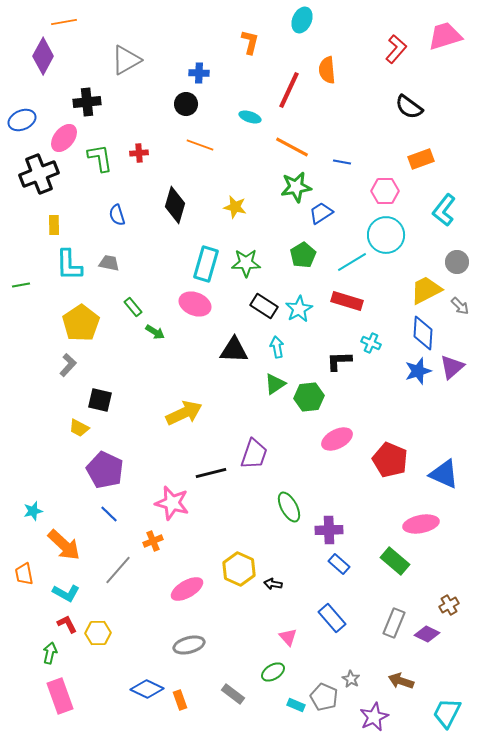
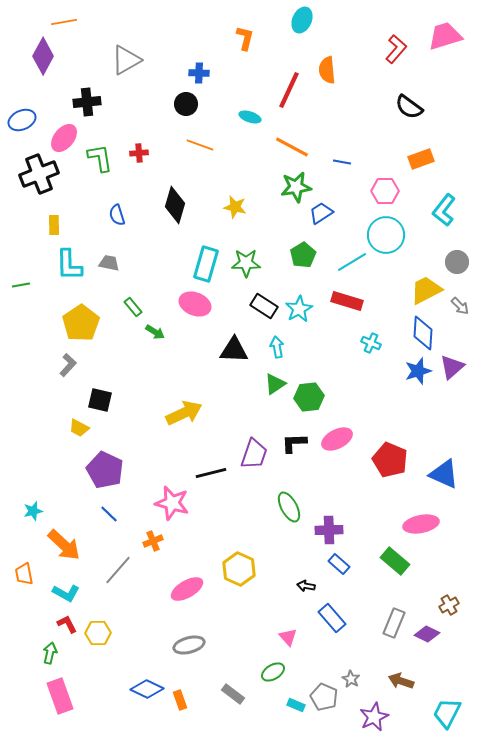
orange L-shape at (250, 42): moved 5 px left, 4 px up
black L-shape at (339, 361): moved 45 px left, 82 px down
black arrow at (273, 584): moved 33 px right, 2 px down
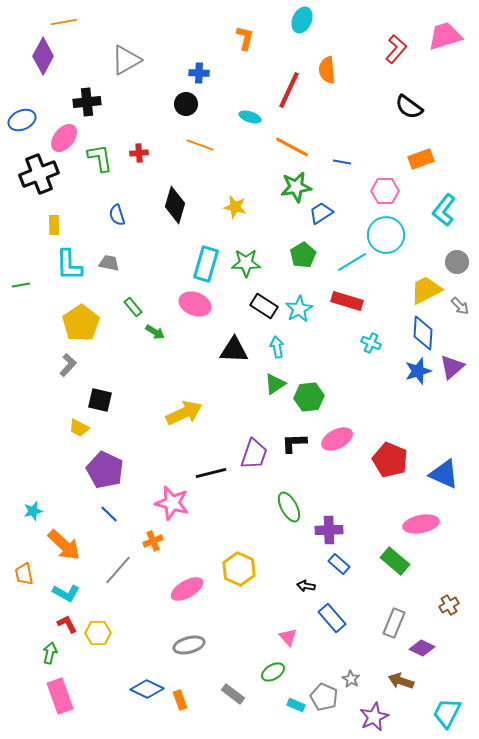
purple diamond at (427, 634): moved 5 px left, 14 px down
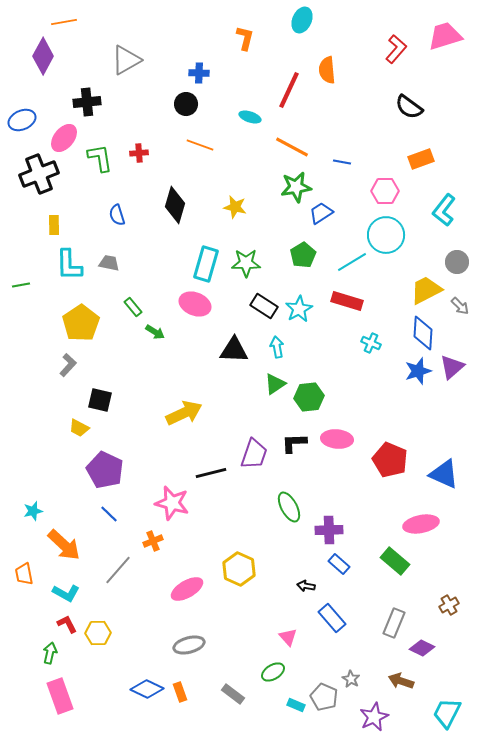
pink ellipse at (337, 439): rotated 32 degrees clockwise
orange rectangle at (180, 700): moved 8 px up
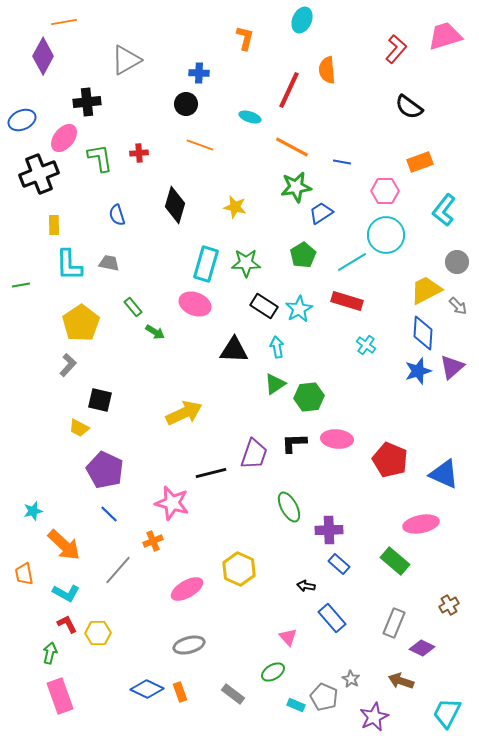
orange rectangle at (421, 159): moved 1 px left, 3 px down
gray arrow at (460, 306): moved 2 px left
cyan cross at (371, 343): moved 5 px left, 2 px down; rotated 12 degrees clockwise
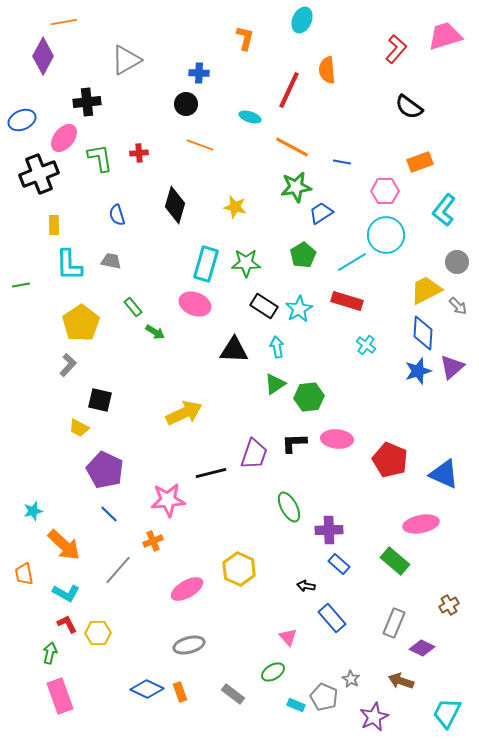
gray trapezoid at (109, 263): moved 2 px right, 2 px up
pink star at (172, 503): moved 4 px left, 3 px up; rotated 20 degrees counterclockwise
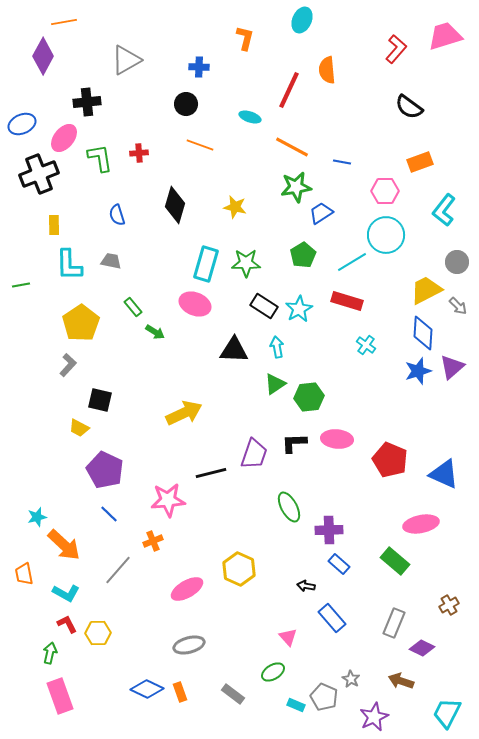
blue cross at (199, 73): moved 6 px up
blue ellipse at (22, 120): moved 4 px down
cyan star at (33, 511): moved 4 px right, 6 px down
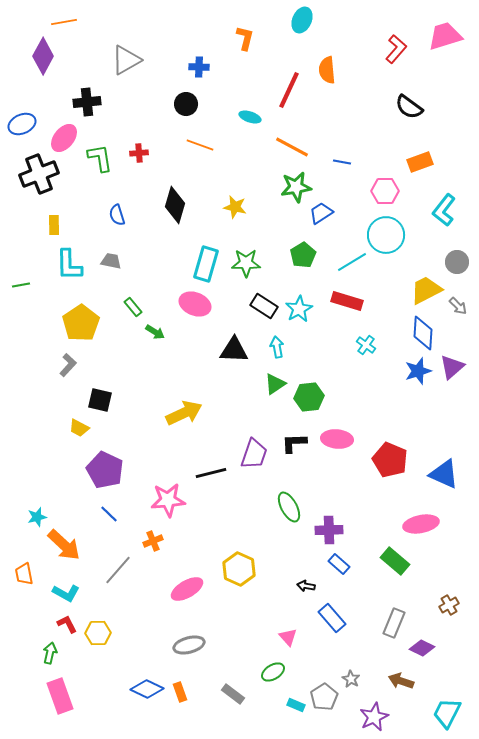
gray pentagon at (324, 697): rotated 16 degrees clockwise
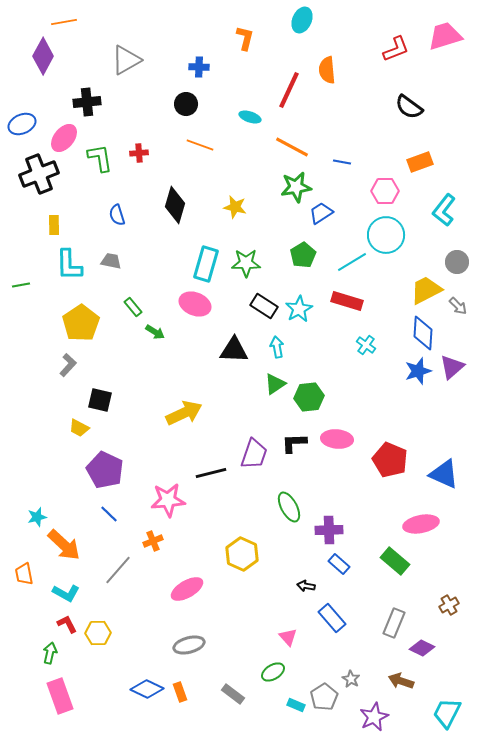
red L-shape at (396, 49): rotated 28 degrees clockwise
yellow hexagon at (239, 569): moved 3 px right, 15 px up
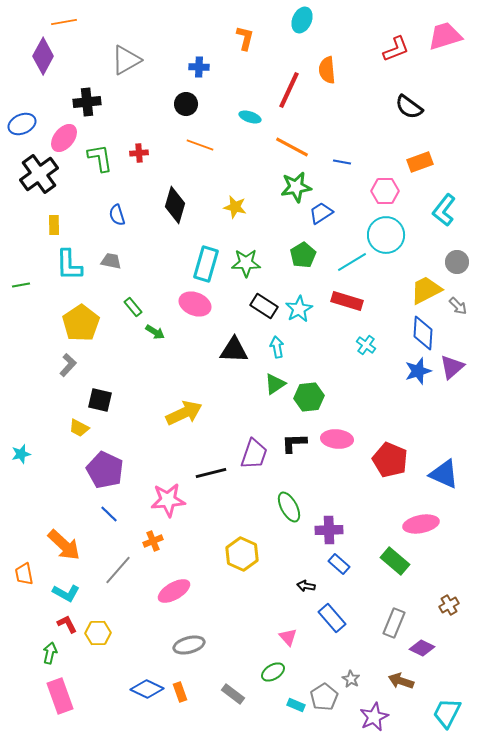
black cross at (39, 174): rotated 15 degrees counterclockwise
cyan star at (37, 517): moved 16 px left, 63 px up
pink ellipse at (187, 589): moved 13 px left, 2 px down
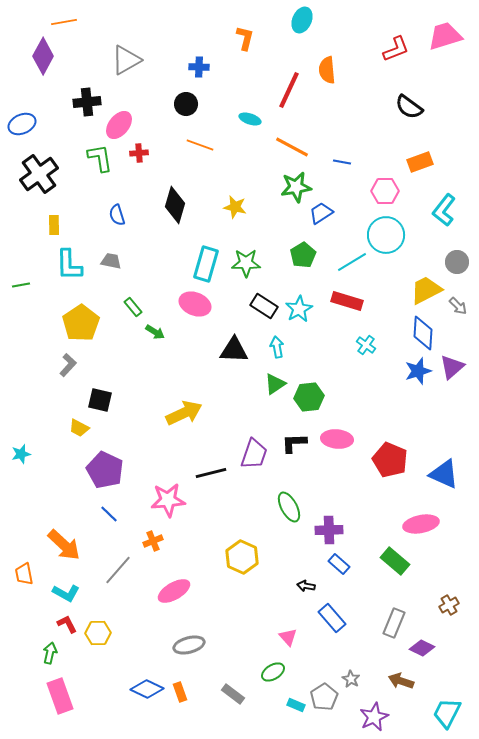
cyan ellipse at (250, 117): moved 2 px down
pink ellipse at (64, 138): moved 55 px right, 13 px up
yellow hexagon at (242, 554): moved 3 px down
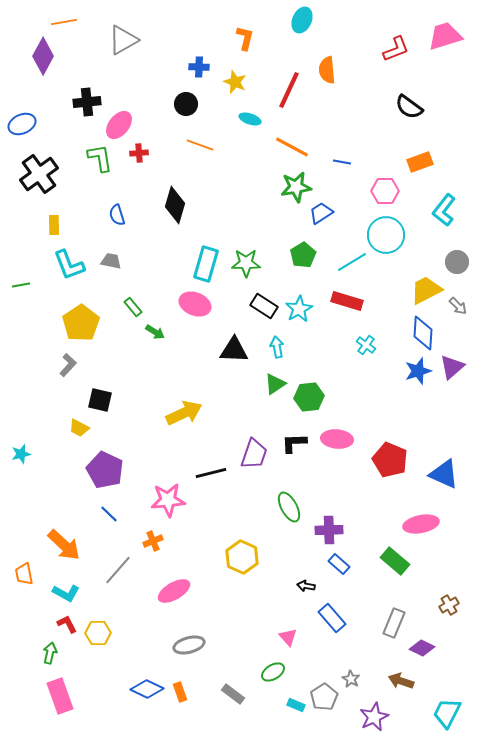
gray triangle at (126, 60): moved 3 px left, 20 px up
yellow star at (235, 207): moved 125 px up; rotated 10 degrees clockwise
cyan L-shape at (69, 265): rotated 20 degrees counterclockwise
